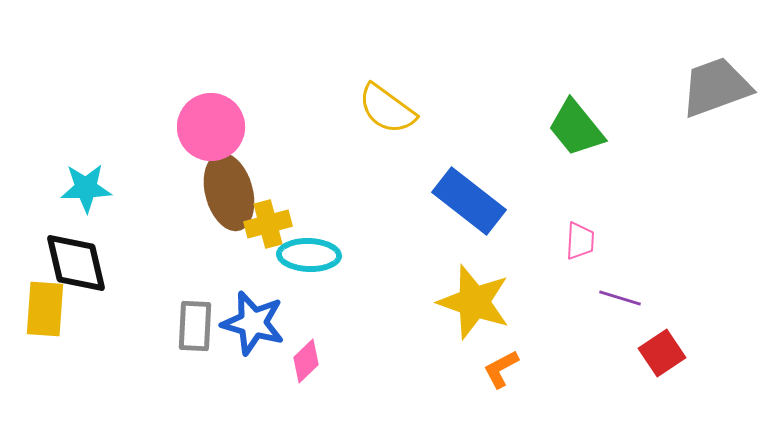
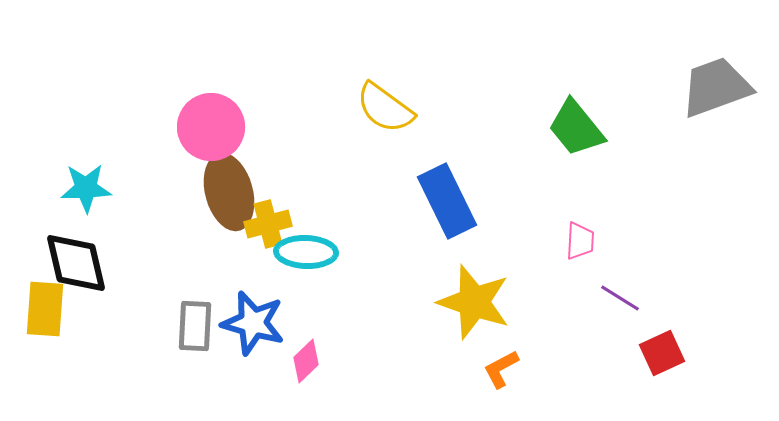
yellow semicircle: moved 2 px left, 1 px up
blue rectangle: moved 22 px left; rotated 26 degrees clockwise
cyan ellipse: moved 3 px left, 3 px up
purple line: rotated 15 degrees clockwise
red square: rotated 9 degrees clockwise
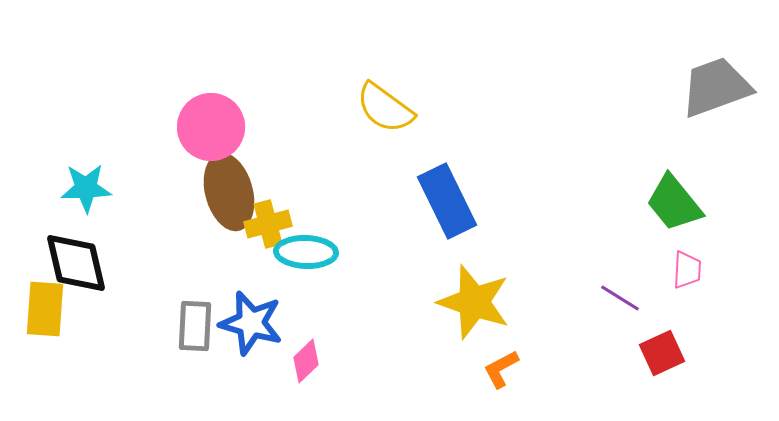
green trapezoid: moved 98 px right, 75 px down
pink trapezoid: moved 107 px right, 29 px down
blue star: moved 2 px left
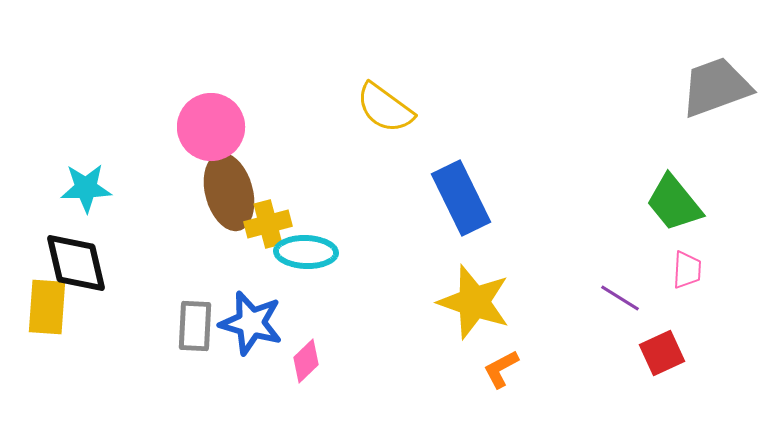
blue rectangle: moved 14 px right, 3 px up
yellow rectangle: moved 2 px right, 2 px up
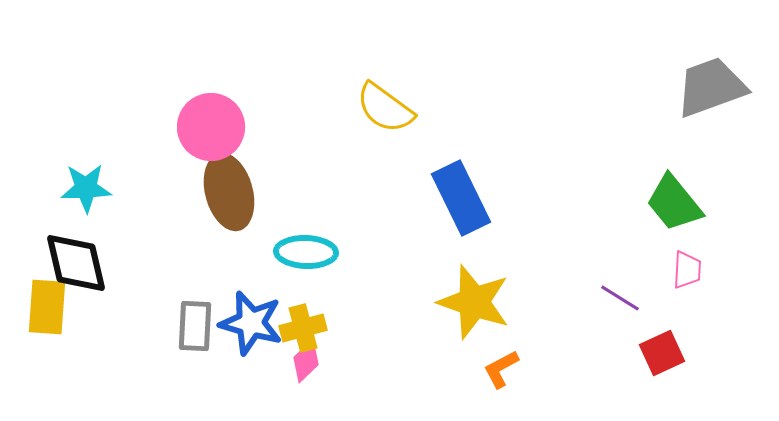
gray trapezoid: moved 5 px left
yellow cross: moved 35 px right, 104 px down
